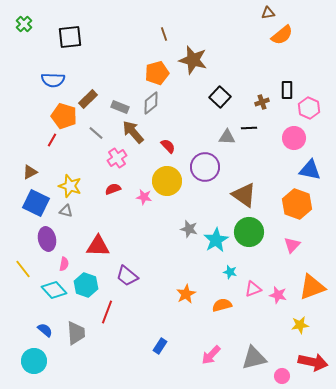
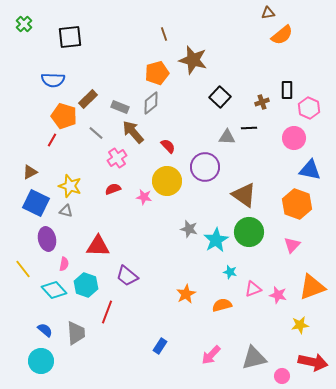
cyan circle at (34, 361): moved 7 px right
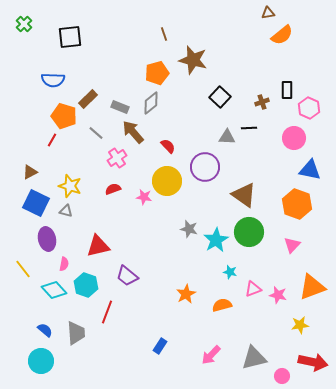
red triangle at (98, 246): rotated 15 degrees counterclockwise
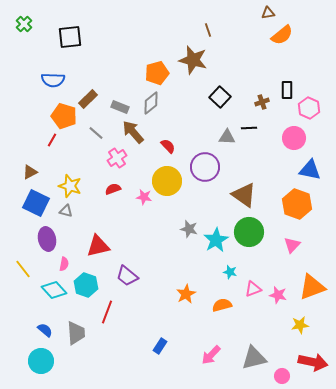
brown line at (164, 34): moved 44 px right, 4 px up
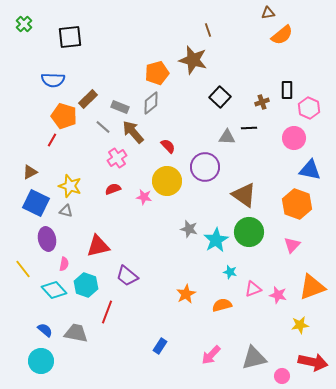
gray line at (96, 133): moved 7 px right, 6 px up
gray trapezoid at (76, 333): rotated 75 degrees counterclockwise
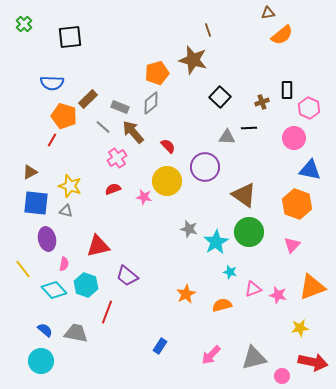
blue semicircle at (53, 80): moved 1 px left, 3 px down
blue square at (36, 203): rotated 20 degrees counterclockwise
cyan star at (216, 240): moved 2 px down
yellow star at (300, 325): moved 3 px down
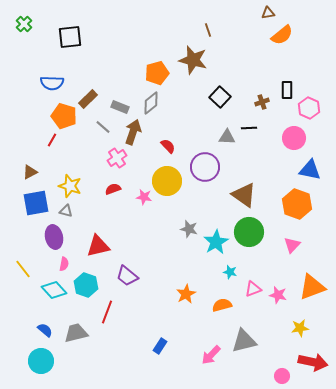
brown arrow at (133, 132): rotated 60 degrees clockwise
blue square at (36, 203): rotated 16 degrees counterclockwise
purple ellipse at (47, 239): moved 7 px right, 2 px up
gray trapezoid at (76, 333): rotated 25 degrees counterclockwise
gray triangle at (254, 358): moved 10 px left, 17 px up
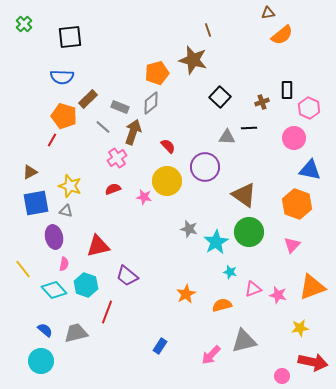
blue semicircle at (52, 83): moved 10 px right, 6 px up
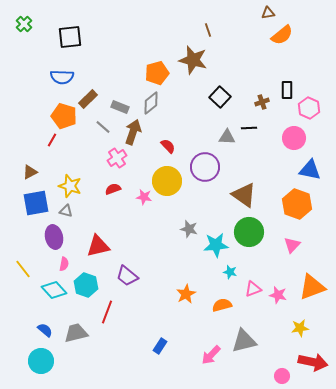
cyan star at (216, 242): moved 3 px down; rotated 25 degrees clockwise
